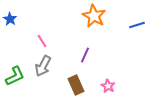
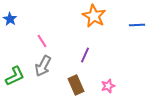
blue line: rotated 14 degrees clockwise
pink star: rotated 24 degrees clockwise
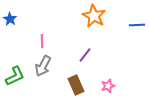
pink line: rotated 32 degrees clockwise
purple line: rotated 14 degrees clockwise
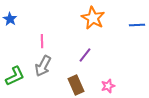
orange star: moved 1 px left, 2 px down
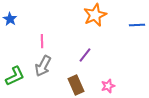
orange star: moved 2 px right, 3 px up; rotated 20 degrees clockwise
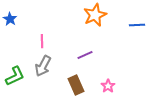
purple line: rotated 28 degrees clockwise
pink star: rotated 16 degrees counterclockwise
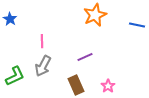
blue line: rotated 14 degrees clockwise
purple line: moved 2 px down
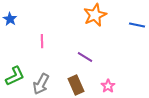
purple line: rotated 56 degrees clockwise
gray arrow: moved 2 px left, 18 px down
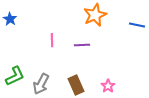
pink line: moved 10 px right, 1 px up
purple line: moved 3 px left, 12 px up; rotated 35 degrees counterclockwise
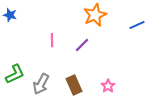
blue star: moved 4 px up; rotated 16 degrees counterclockwise
blue line: rotated 35 degrees counterclockwise
purple line: rotated 42 degrees counterclockwise
green L-shape: moved 2 px up
brown rectangle: moved 2 px left
